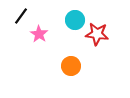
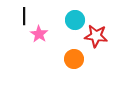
black line: moved 3 px right; rotated 36 degrees counterclockwise
red star: moved 1 px left, 2 px down
orange circle: moved 3 px right, 7 px up
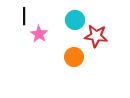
orange circle: moved 2 px up
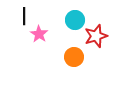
red star: rotated 25 degrees counterclockwise
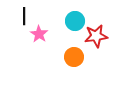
cyan circle: moved 1 px down
red star: rotated 10 degrees clockwise
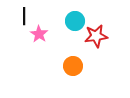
orange circle: moved 1 px left, 9 px down
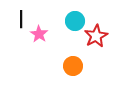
black line: moved 3 px left, 3 px down
red star: rotated 20 degrees counterclockwise
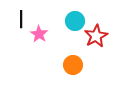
orange circle: moved 1 px up
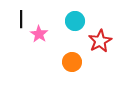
red star: moved 4 px right, 5 px down
orange circle: moved 1 px left, 3 px up
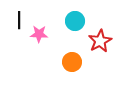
black line: moved 2 px left, 1 px down
pink star: rotated 30 degrees counterclockwise
